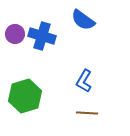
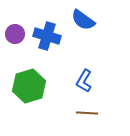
blue cross: moved 5 px right
green hexagon: moved 4 px right, 10 px up
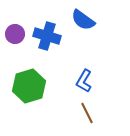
brown line: rotated 60 degrees clockwise
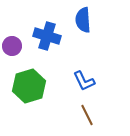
blue semicircle: rotated 50 degrees clockwise
purple circle: moved 3 px left, 12 px down
blue L-shape: rotated 55 degrees counterclockwise
brown line: moved 2 px down
